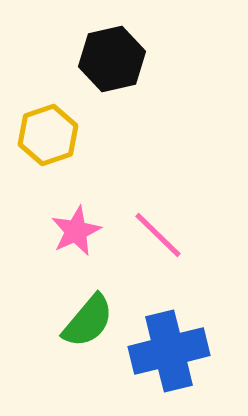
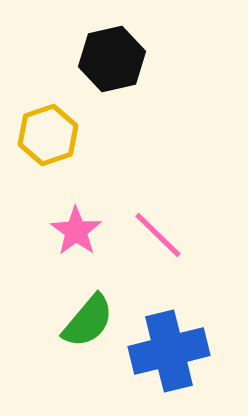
pink star: rotated 12 degrees counterclockwise
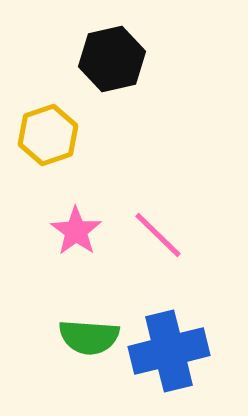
green semicircle: moved 1 px right, 16 px down; rotated 54 degrees clockwise
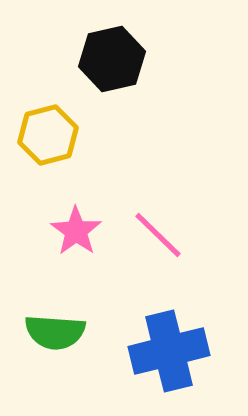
yellow hexagon: rotated 4 degrees clockwise
green semicircle: moved 34 px left, 5 px up
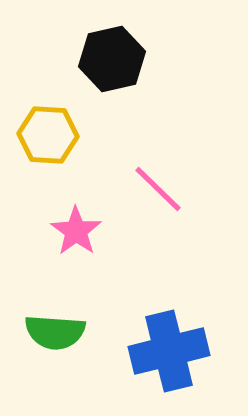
yellow hexagon: rotated 18 degrees clockwise
pink line: moved 46 px up
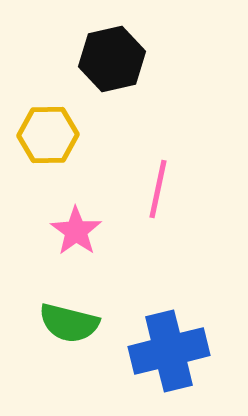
yellow hexagon: rotated 4 degrees counterclockwise
pink line: rotated 58 degrees clockwise
green semicircle: moved 14 px right, 9 px up; rotated 10 degrees clockwise
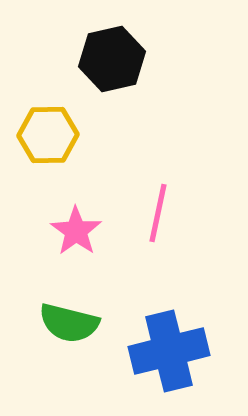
pink line: moved 24 px down
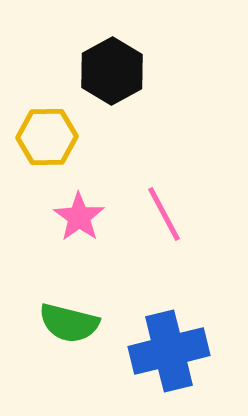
black hexagon: moved 12 px down; rotated 16 degrees counterclockwise
yellow hexagon: moved 1 px left, 2 px down
pink line: moved 6 px right, 1 px down; rotated 40 degrees counterclockwise
pink star: moved 3 px right, 14 px up
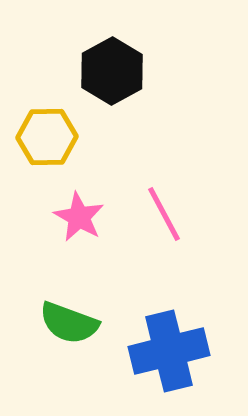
pink star: rotated 6 degrees counterclockwise
green semicircle: rotated 6 degrees clockwise
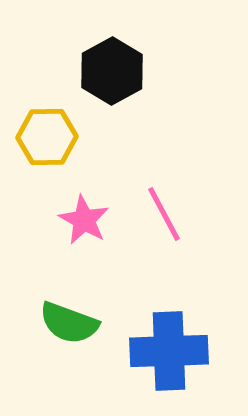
pink star: moved 5 px right, 3 px down
blue cross: rotated 12 degrees clockwise
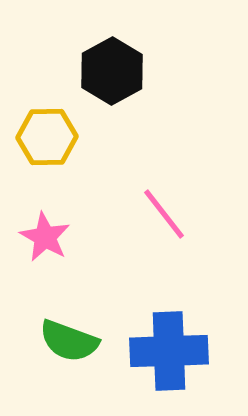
pink line: rotated 10 degrees counterclockwise
pink star: moved 39 px left, 17 px down
green semicircle: moved 18 px down
